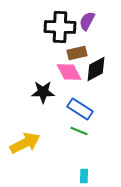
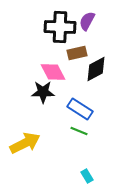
pink diamond: moved 16 px left
cyan rectangle: moved 3 px right; rotated 32 degrees counterclockwise
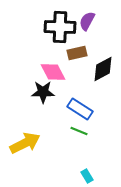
black diamond: moved 7 px right
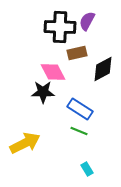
cyan rectangle: moved 7 px up
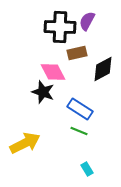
black star: rotated 20 degrees clockwise
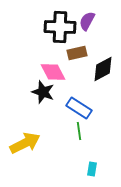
blue rectangle: moved 1 px left, 1 px up
green line: rotated 60 degrees clockwise
cyan rectangle: moved 5 px right; rotated 40 degrees clockwise
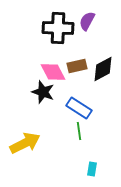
black cross: moved 2 px left, 1 px down
brown rectangle: moved 13 px down
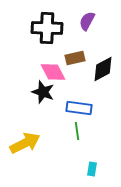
black cross: moved 11 px left
brown rectangle: moved 2 px left, 8 px up
blue rectangle: rotated 25 degrees counterclockwise
green line: moved 2 px left
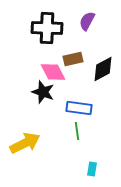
brown rectangle: moved 2 px left, 1 px down
